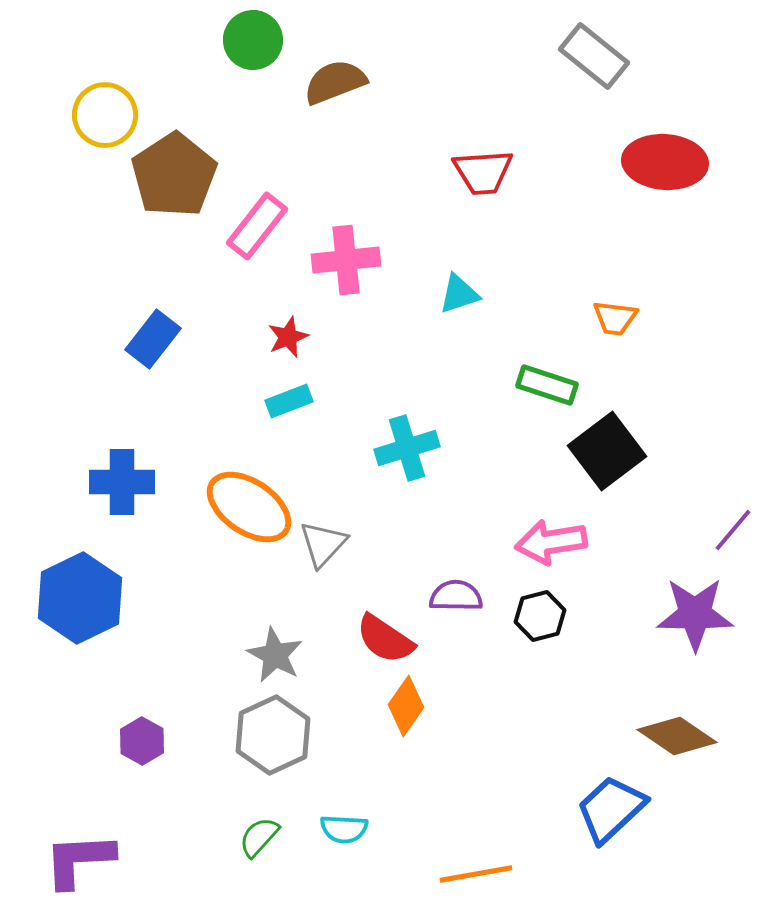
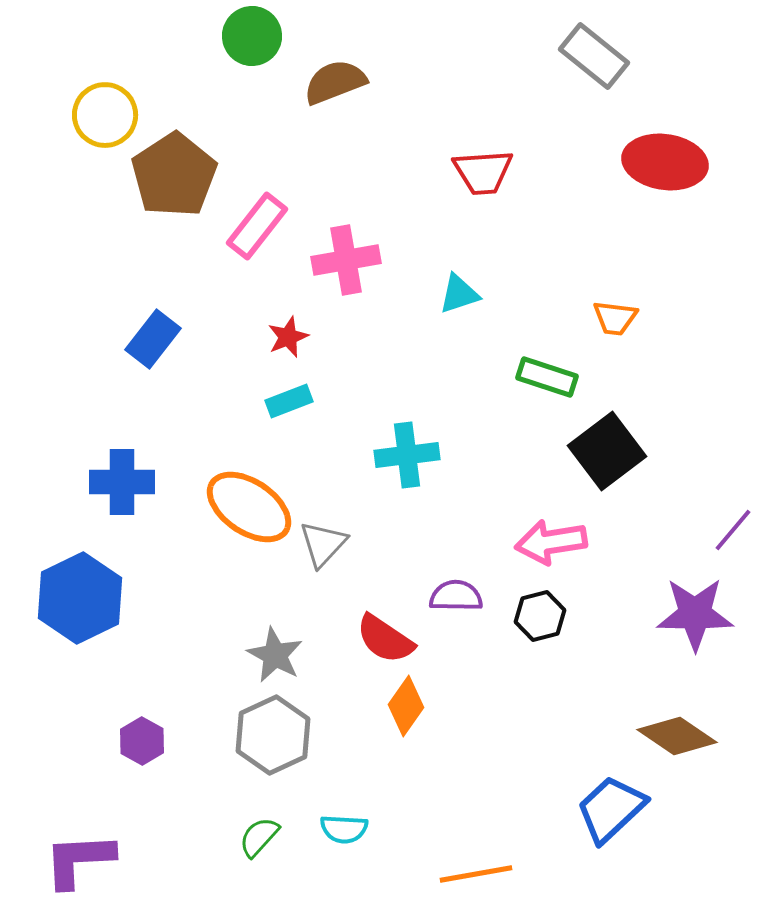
green circle: moved 1 px left, 4 px up
red ellipse: rotated 4 degrees clockwise
pink cross: rotated 4 degrees counterclockwise
green rectangle: moved 8 px up
cyan cross: moved 7 px down; rotated 10 degrees clockwise
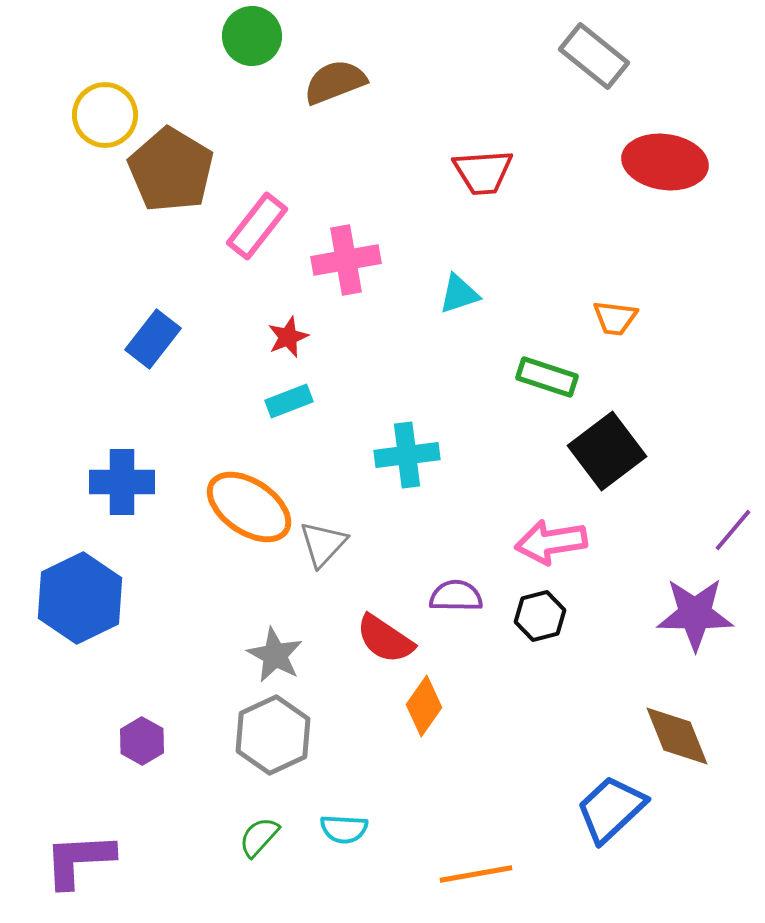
brown pentagon: moved 3 px left, 5 px up; rotated 8 degrees counterclockwise
orange diamond: moved 18 px right
brown diamond: rotated 34 degrees clockwise
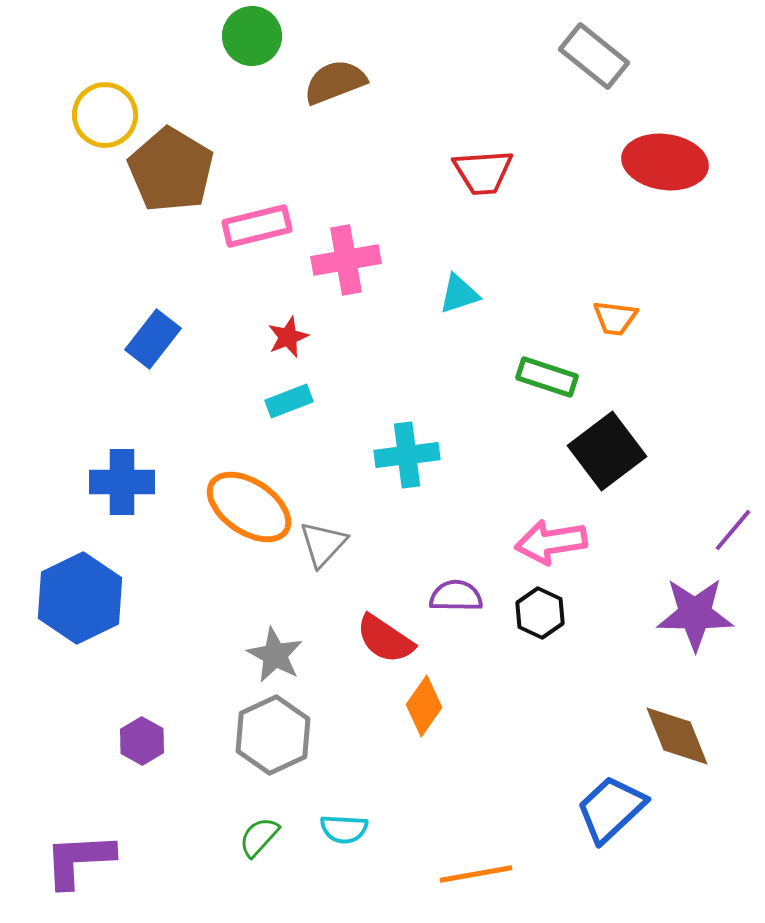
pink rectangle: rotated 38 degrees clockwise
black hexagon: moved 3 px up; rotated 21 degrees counterclockwise
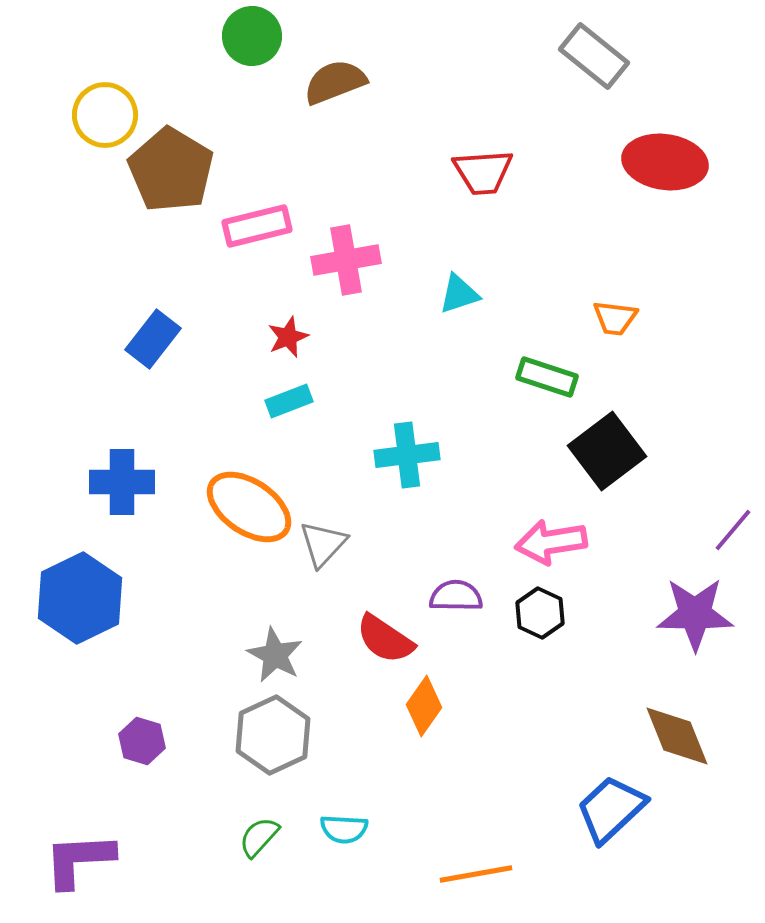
purple hexagon: rotated 12 degrees counterclockwise
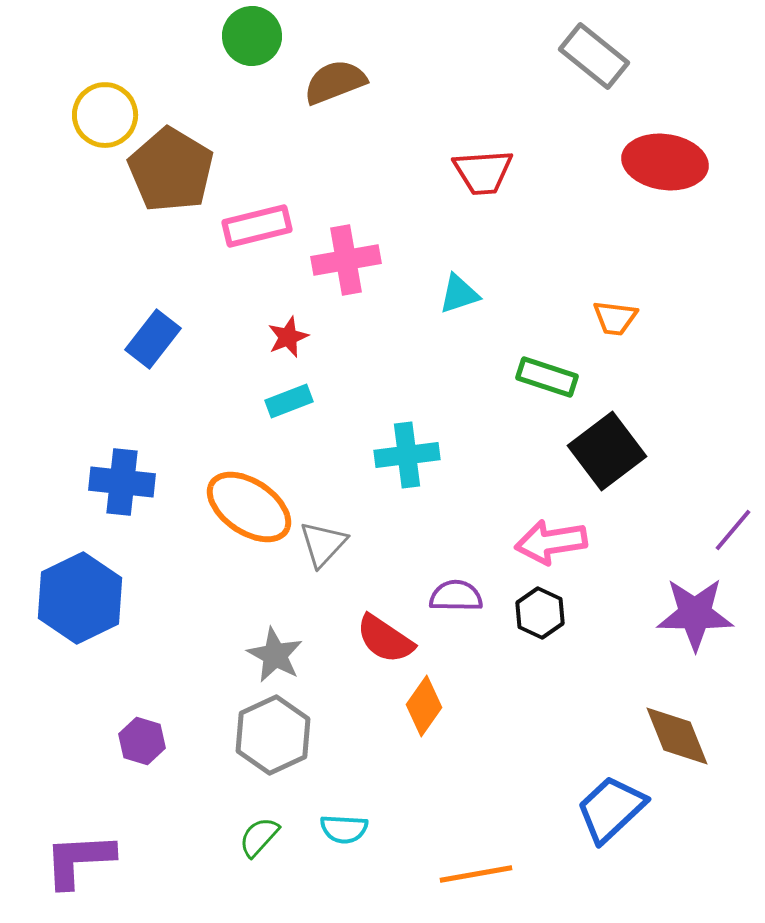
blue cross: rotated 6 degrees clockwise
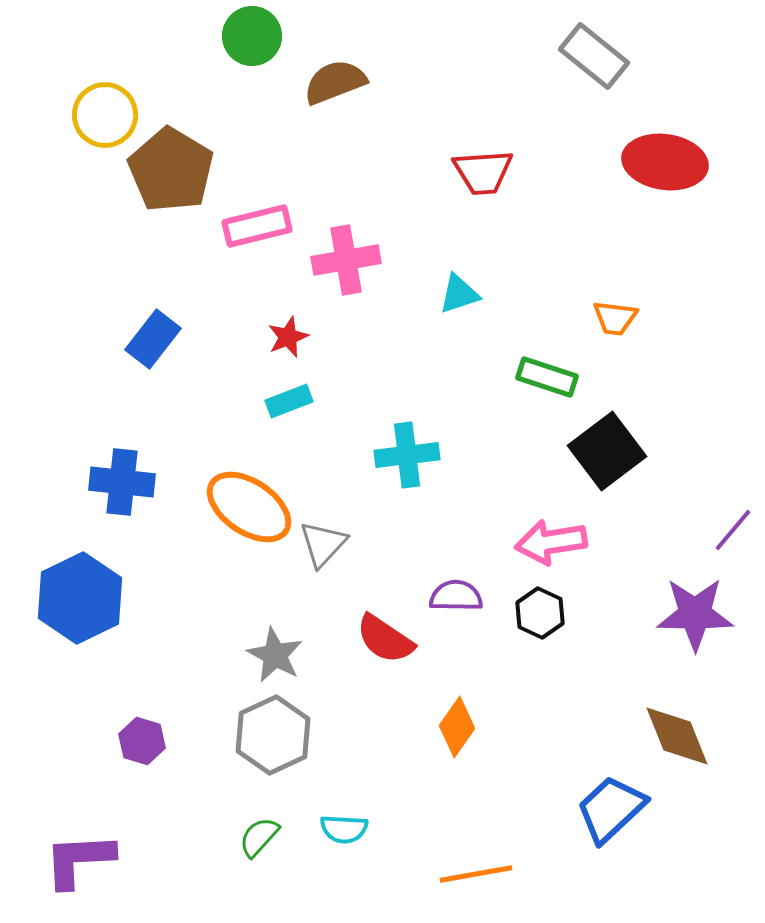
orange diamond: moved 33 px right, 21 px down
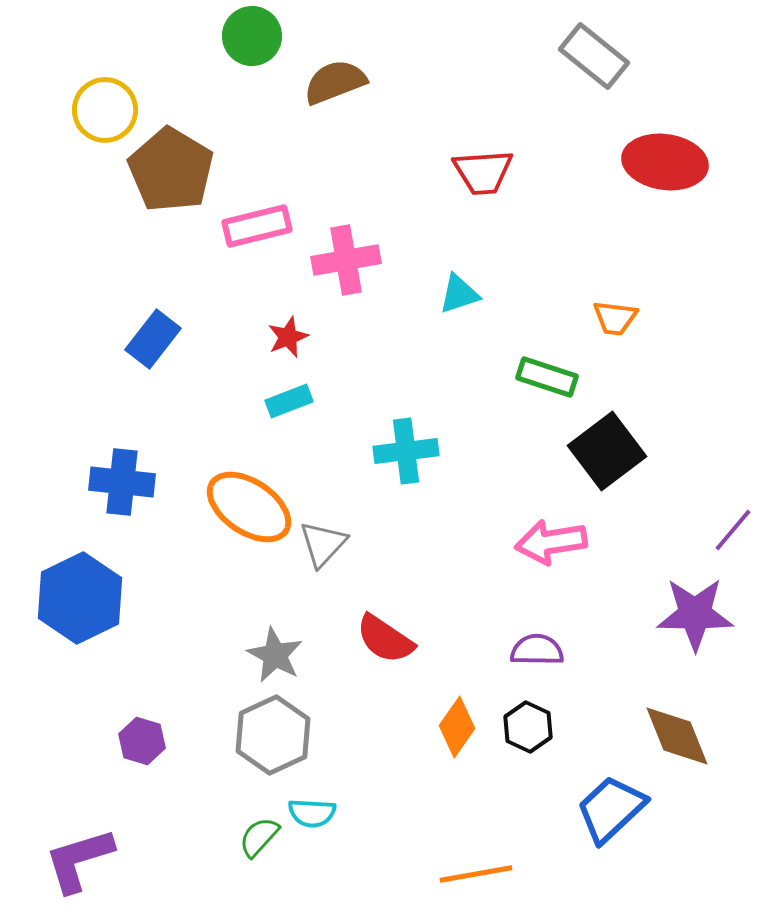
yellow circle: moved 5 px up
cyan cross: moved 1 px left, 4 px up
purple semicircle: moved 81 px right, 54 px down
black hexagon: moved 12 px left, 114 px down
cyan semicircle: moved 32 px left, 16 px up
purple L-shape: rotated 14 degrees counterclockwise
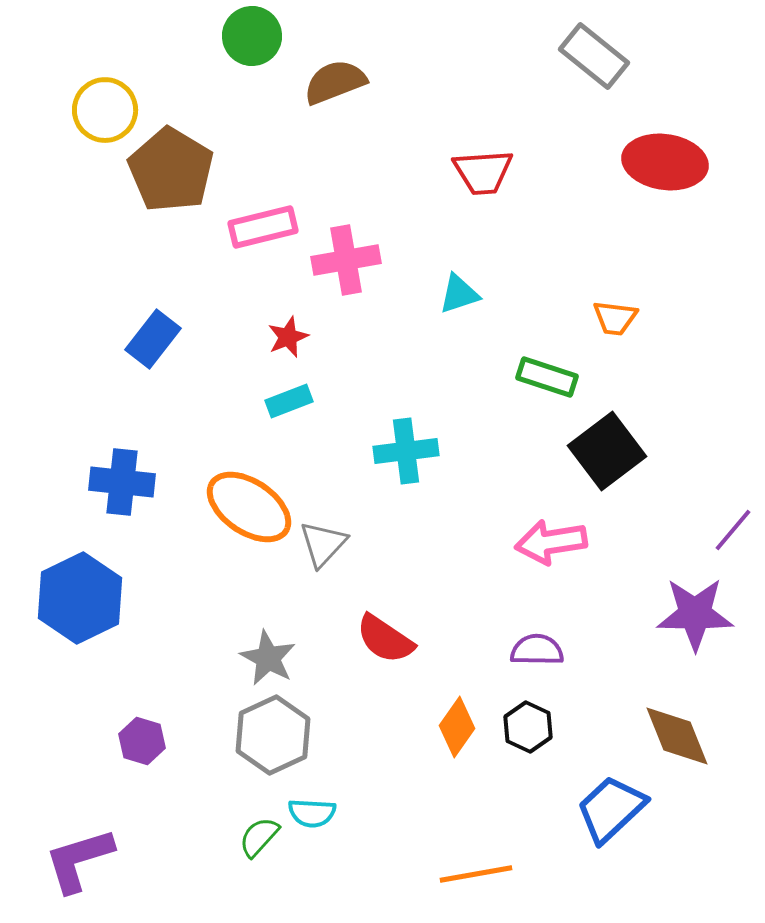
pink rectangle: moved 6 px right, 1 px down
gray star: moved 7 px left, 3 px down
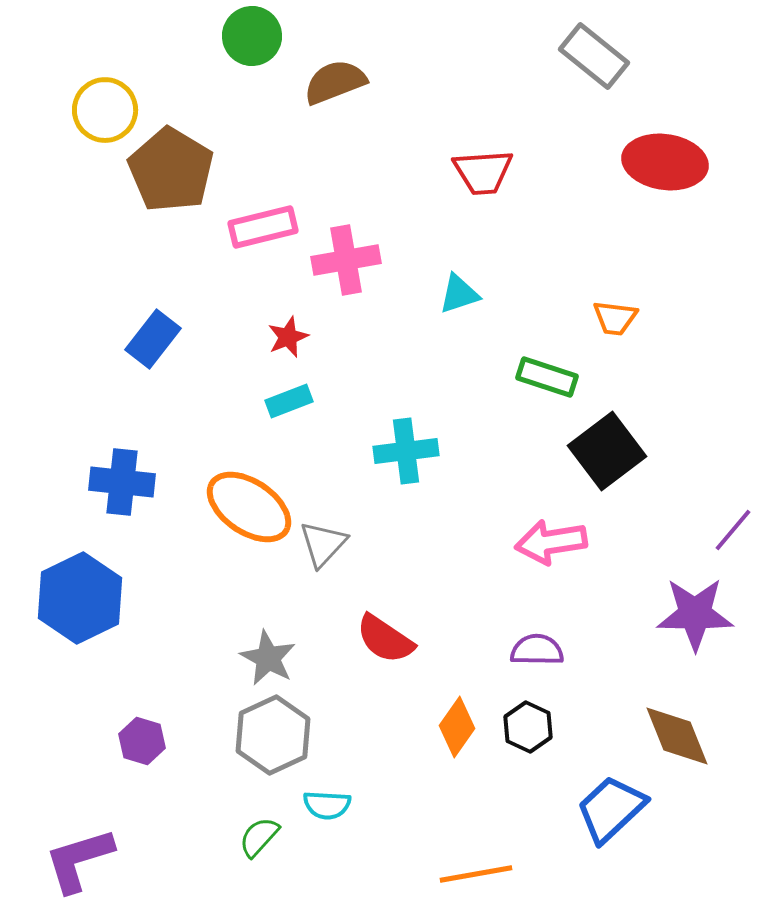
cyan semicircle: moved 15 px right, 8 px up
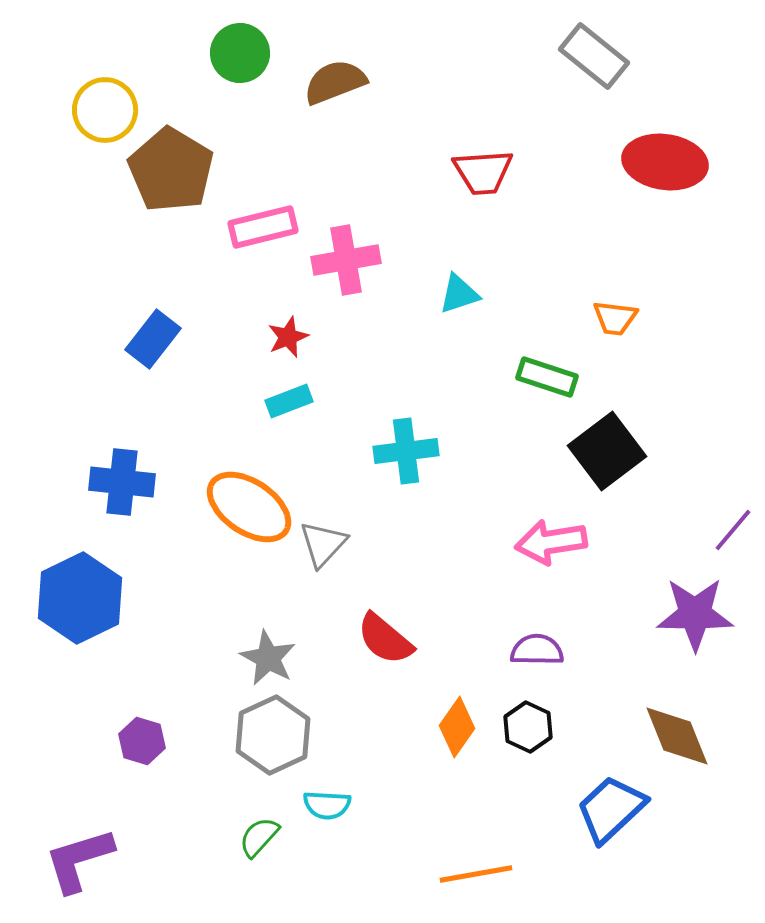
green circle: moved 12 px left, 17 px down
red semicircle: rotated 6 degrees clockwise
